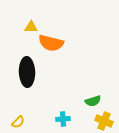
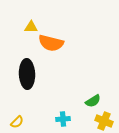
black ellipse: moved 2 px down
green semicircle: rotated 14 degrees counterclockwise
yellow semicircle: moved 1 px left
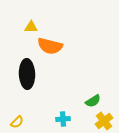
orange semicircle: moved 1 px left, 3 px down
yellow cross: rotated 30 degrees clockwise
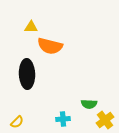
green semicircle: moved 4 px left, 3 px down; rotated 35 degrees clockwise
yellow cross: moved 1 px right, 1 px up
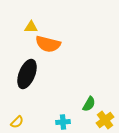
orange semicircle: moved 2 px left, 2 px up
black ellipse: rotated 24 degrees clockwise
green semicircle: rotated 63 degrees counterclockwise
cyan cross: moved 3 px down
